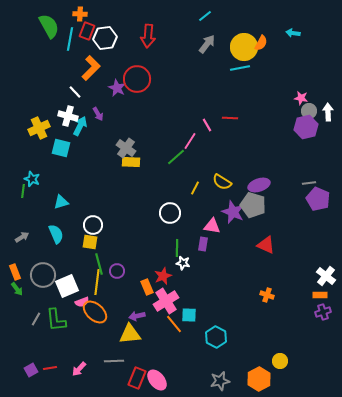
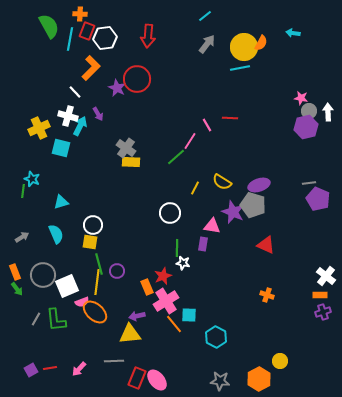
gray star at (220, 381): rotated 18 degrees clockwise
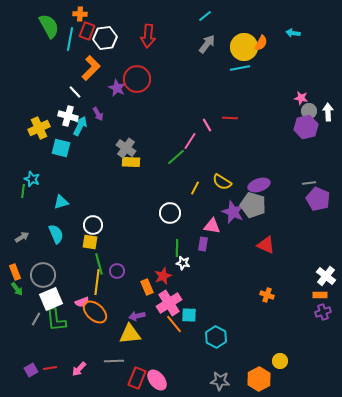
white square at (67, 286): moved 16 px left, 13 px down
pink cross at (166, 301): moved 3 px right, 2 px down
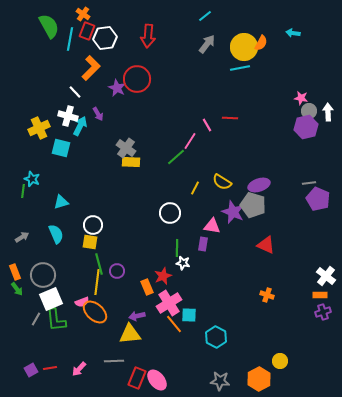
orange cross at (80, 14): moved 3 px right; rotated 32 degrees clockwise
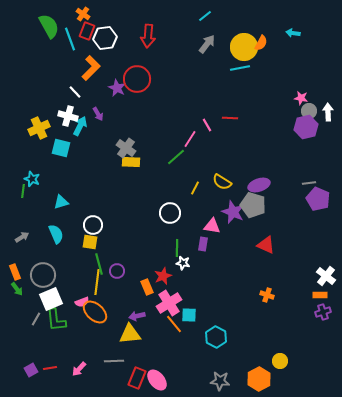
cyan line at (70, 39): rotated 30 degrees counterclockwise
pink line at (190, 141): moved 2 px up
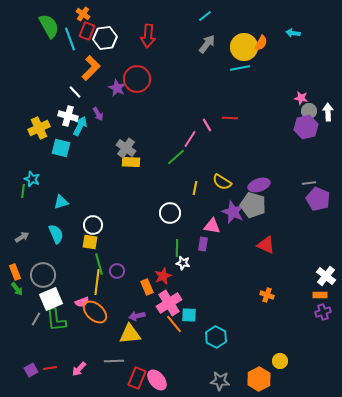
yellow line at (195, 188): rotated 16 degrees counterclockwise
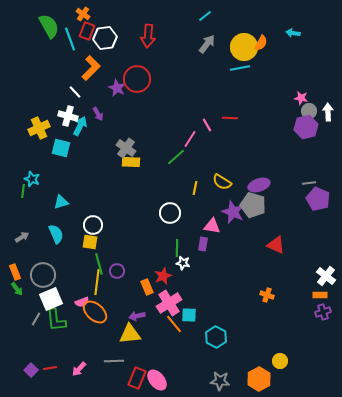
red triangle at (266, 245): moved 10 px right
purple square at (31, 370): rotated 16 degrees counterclockwise
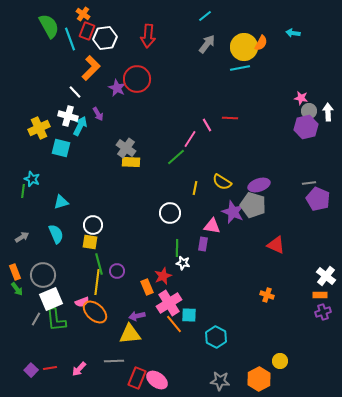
pink ellipse at (157, 380): rotated 15 degrees counterclockwise
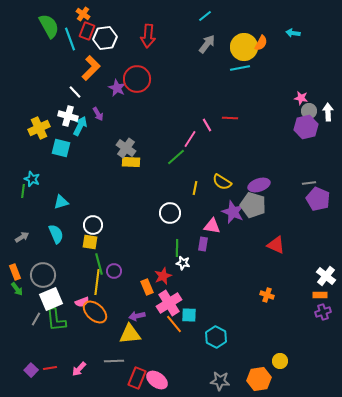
purple circle at (117, 271): moved 3 px left
orange hexagon at (259, 379): rotated 20 degrees clockwise
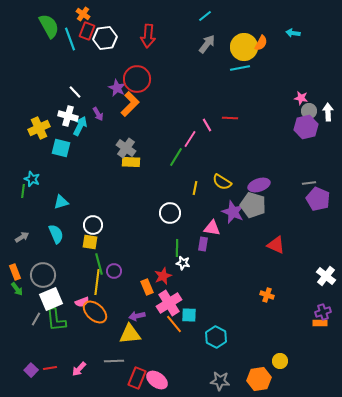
orange L-shape at (91, 68): moved 39 px right, 36 px down
green line at (176, 157): rotated 18 degrees counterclockwise
pink triangle at (212, 226): moved 2 px down
orange rectangle at (320, 295): moved 28 px down
